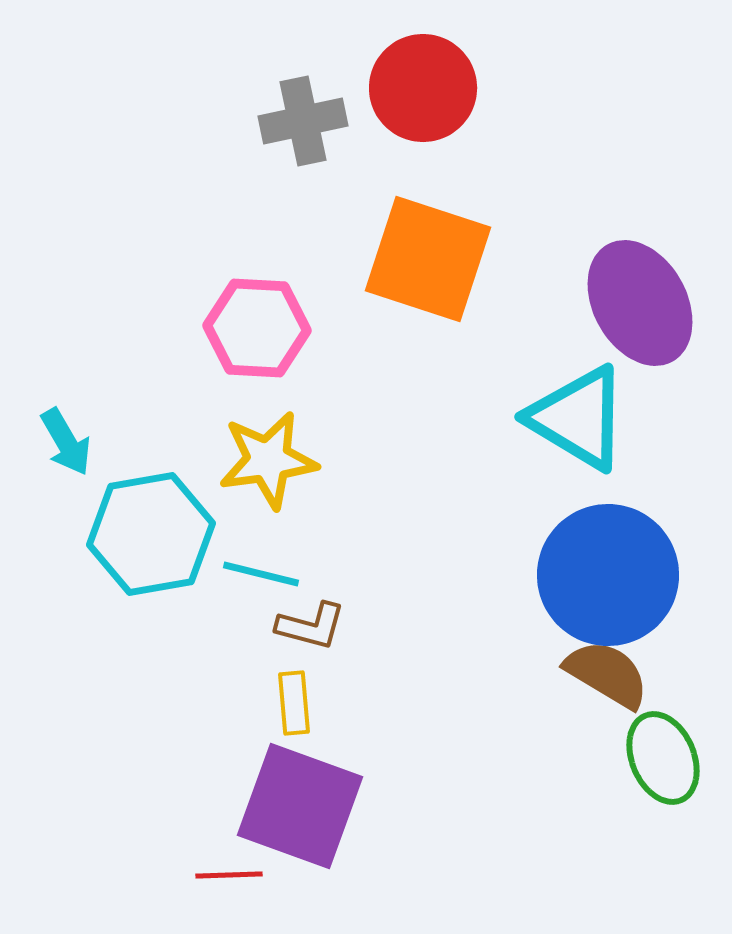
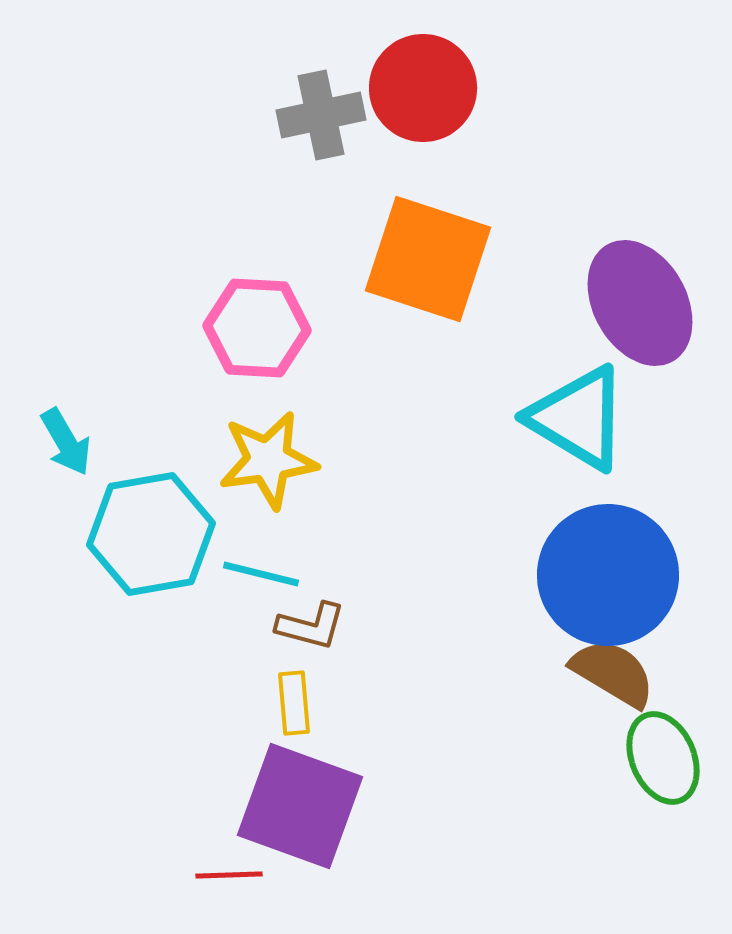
gray cross: moved 18 px right, 6 px up
brown semicircle: moved 6 px right, 1 px up
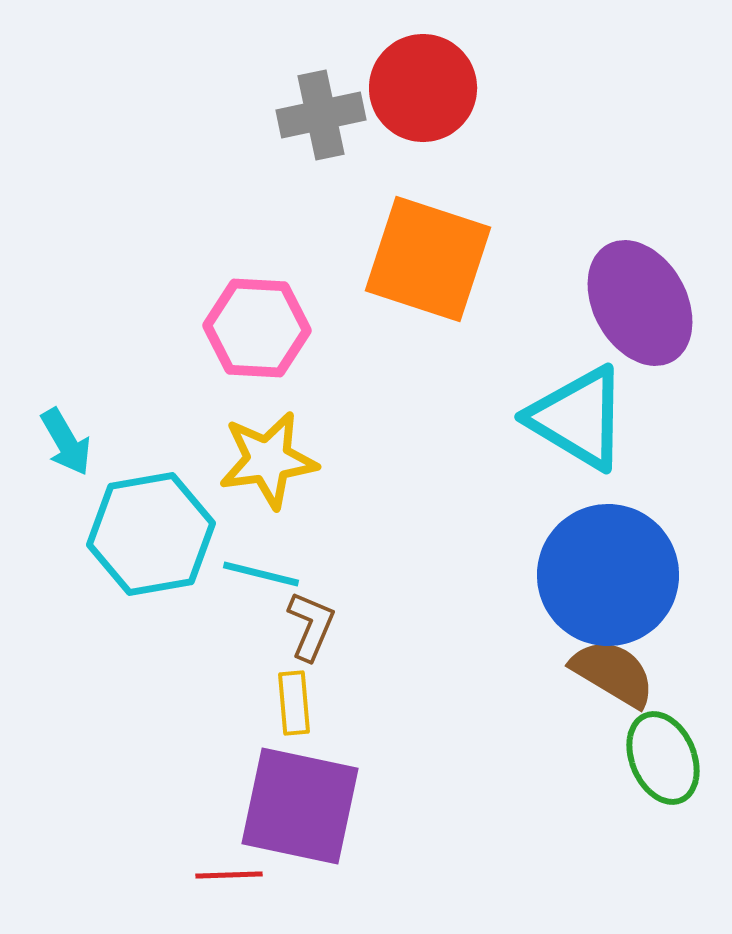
brown L-shape: rotated 82 degrees counterclockwise
purple square: rotated 8 degrees counterclockwise
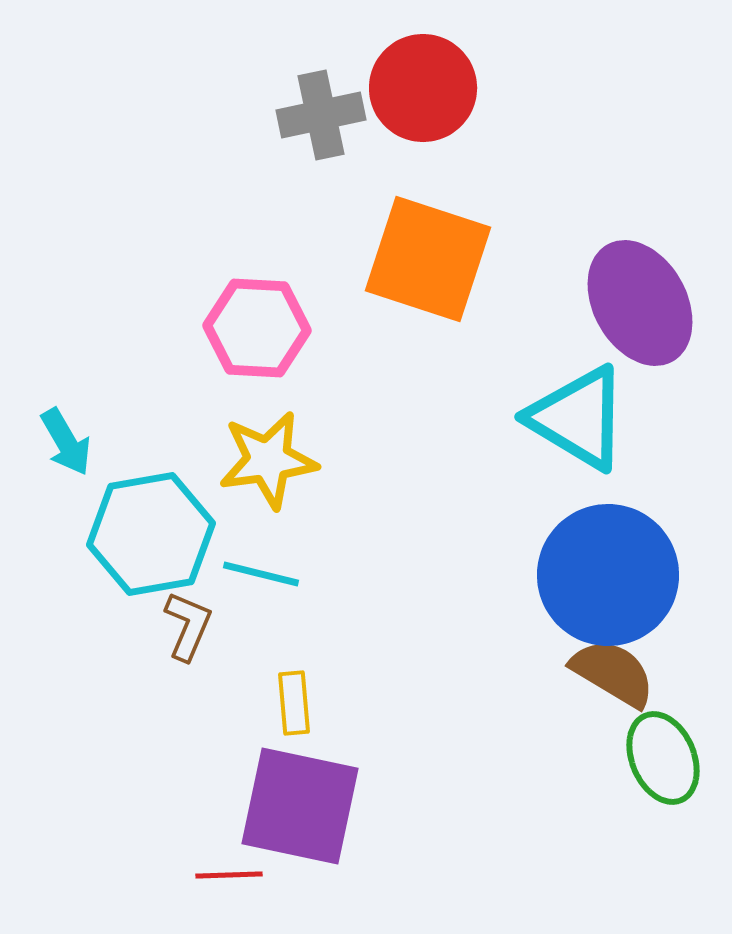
brown L-shape: moved 123 px left
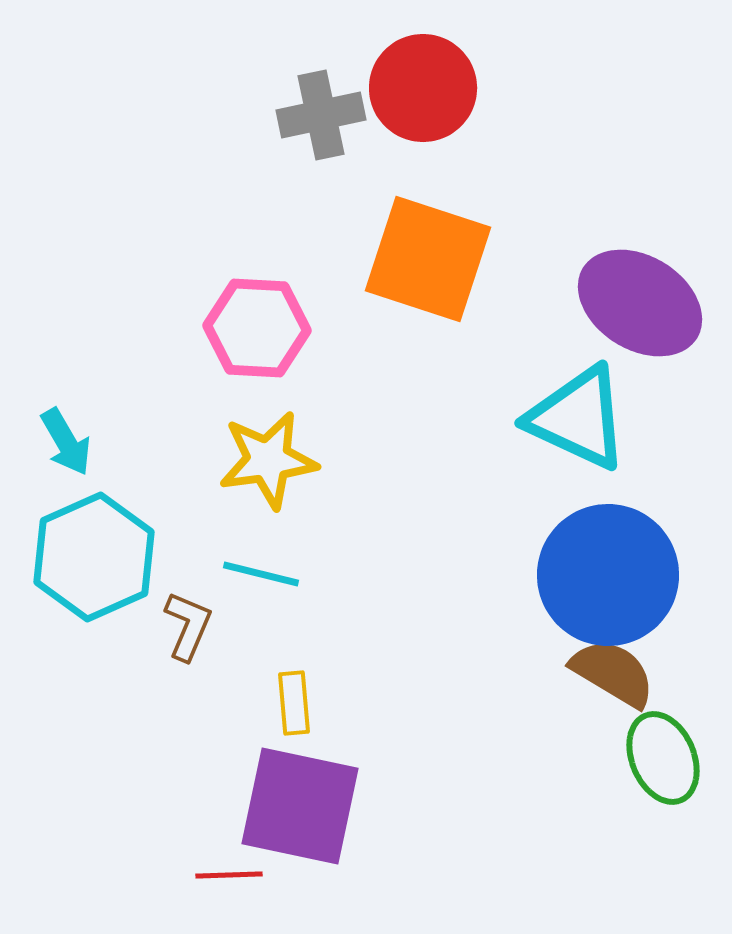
purple ellipse: rotated 29 degrees counterclockwise
cyan triangle: rotated 6 degrees counterclockwise
cyan hexagon: moved 57 px left, 23 px down; rotated 14 degrees counterclockwise
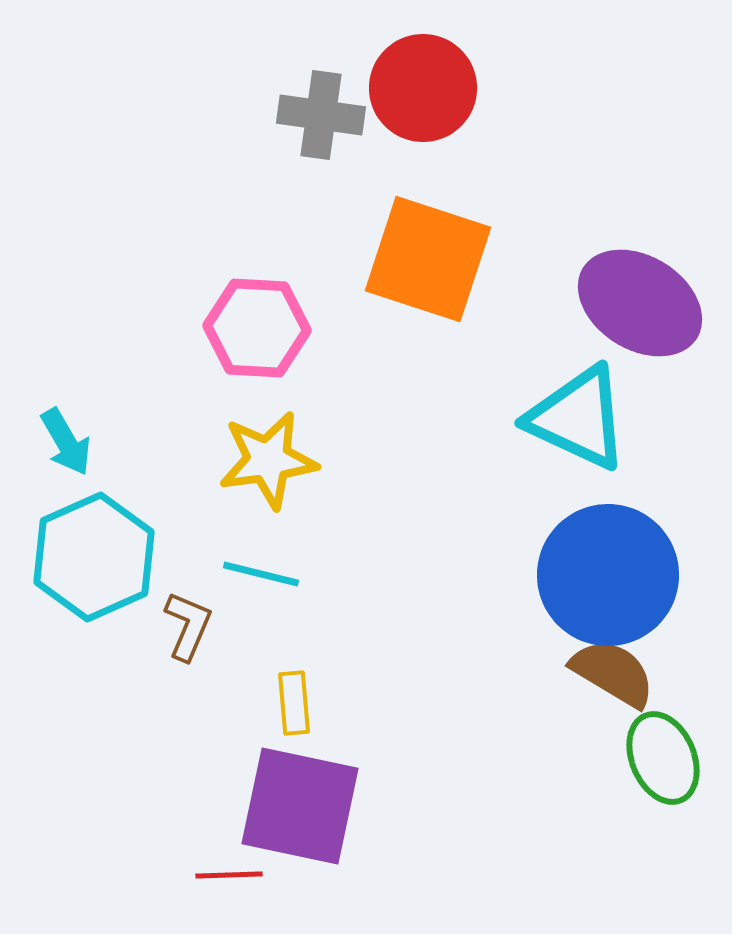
gray cross: rotated 20 degrees clockwise
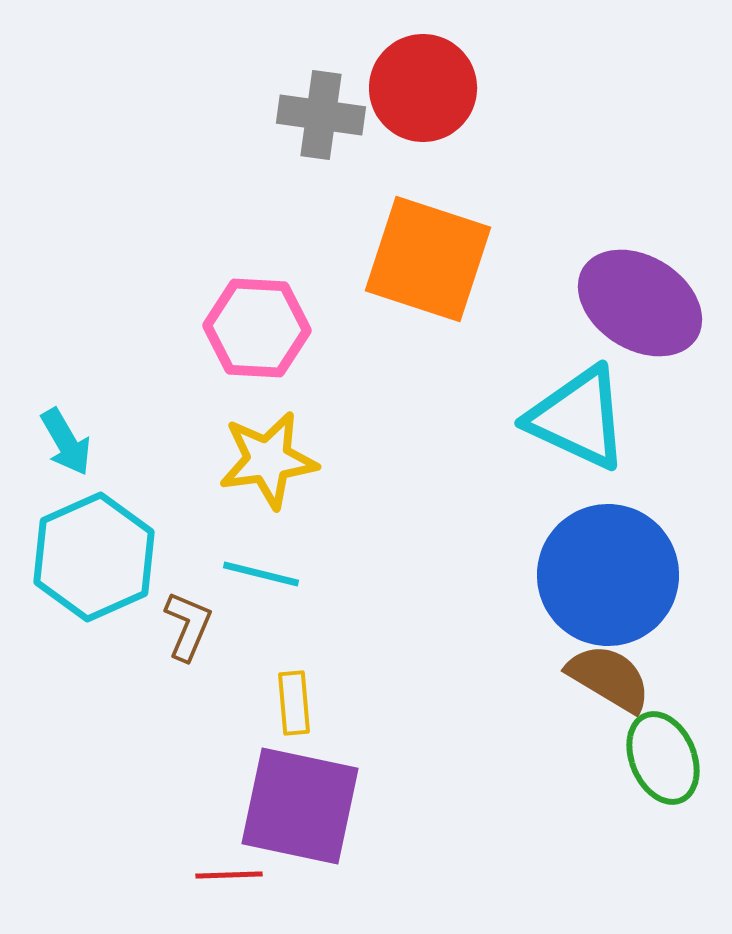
brown semicircle: moved 4 px left, 5 px down
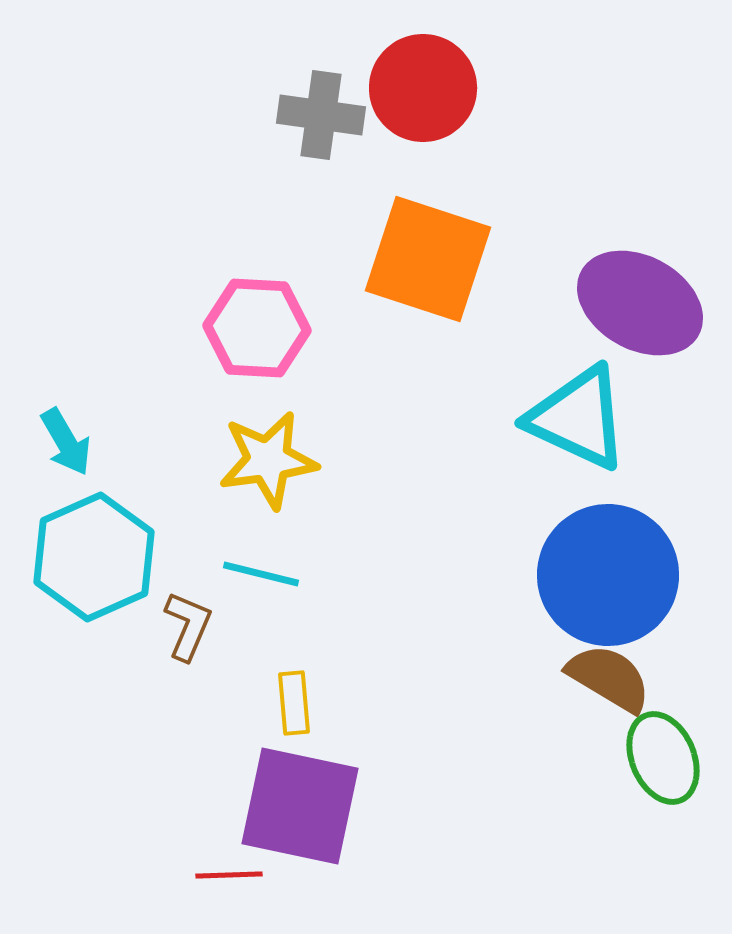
purple ellipse: rotated 3 degrees counterclockwise
